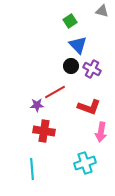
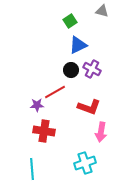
blue triangle: rotated 48 degrees clockwise
black circle: moved 4 px down
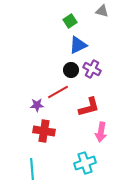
red line: moved 3 px right
red L-shape: rotated 35 degrees counterclockwise
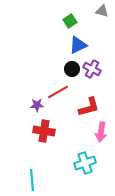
black circle: moved 1 px right, 1 px up
cyan line: moved 11 px down
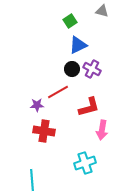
pink arrow: moved 1 px right, 2 px up
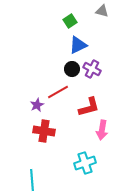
purple star: rotated 24 degrees counterclockwise
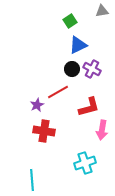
gray triangle: rotated 24 degrees counterclockwise
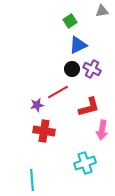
purple star: rotated 16 degrees clockwise
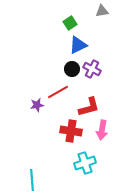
green square: moved 2 px down
red cross: moved 27 px right
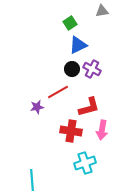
purple star: moved 2 px down
